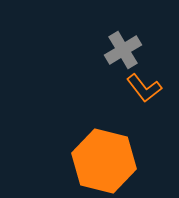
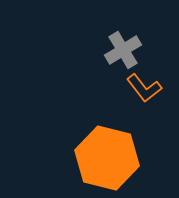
orange hexagon: moved 3 px right, 3 px up
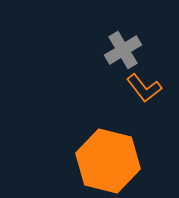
orange hexagon: moved 1 px right, 3 px down
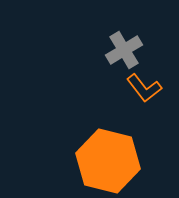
gray cross: moved 1 px right
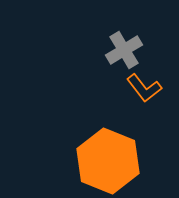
orange hexagon: rotated 8 degrees clockwise
